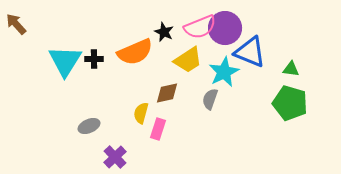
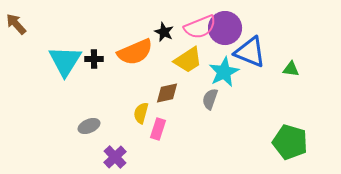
green pentagon: moved 39 px down
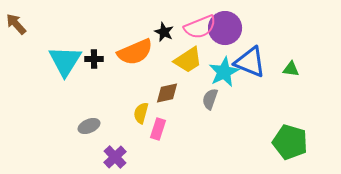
blue triangle: moved 10 px down
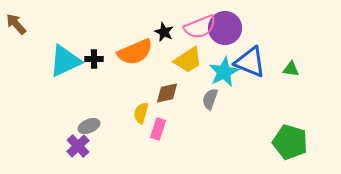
cyan triangle: rotated 33 degrees clockwise
purple cross: moved 37 px left, 11 px up
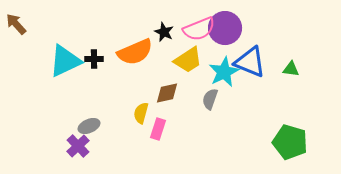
pink semicircle: moved 1 px left, 2 px down
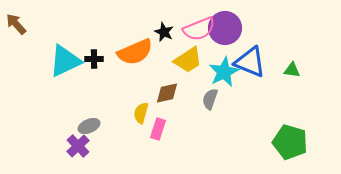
green triangle: moved 1 px right, 1 px down
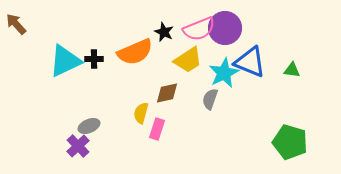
cyan star: moved 1 px down
pink rectangle: moved 1 px left
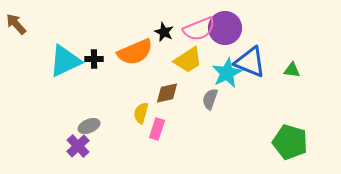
cyan star: moved 3 px right
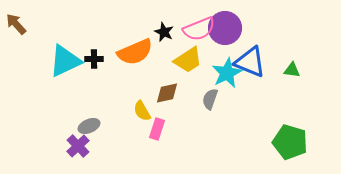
yellow semicircle: moved 1 px right, 2 px up; rotated 45 degrees counterclockwise
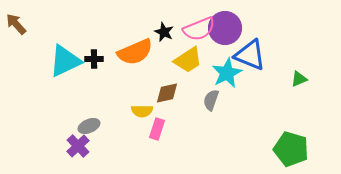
blue triangle: moved 7 px up
green triangle: moved 7 px right, 9 px down; rotated 30 degrees counterclockwise
gray semicircle: moved 1 px right, 1 px down
yellow semicircle: rotated 60 degrees counterclockwise
green pentagon: moved 1 px right, 7 px down
